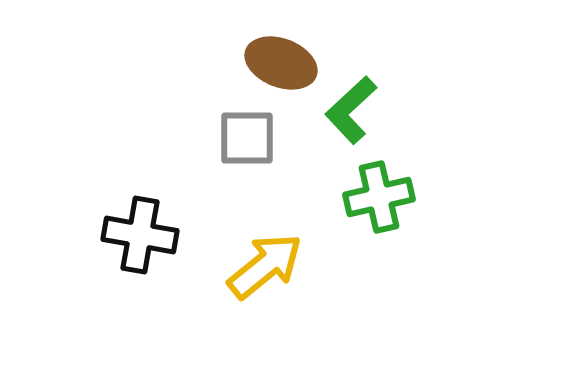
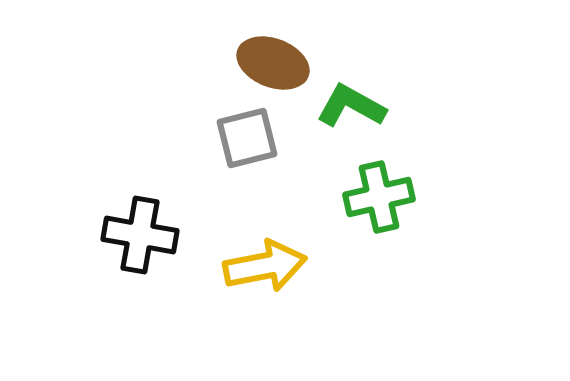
brown ellipse: moved 8 px left
green L-shape: moved 4 px up; rotated 72 degrees clockwise
gray square: rotated 14 degrees counterclockwise
yellow arrow: rotated 28 degrees clockwise
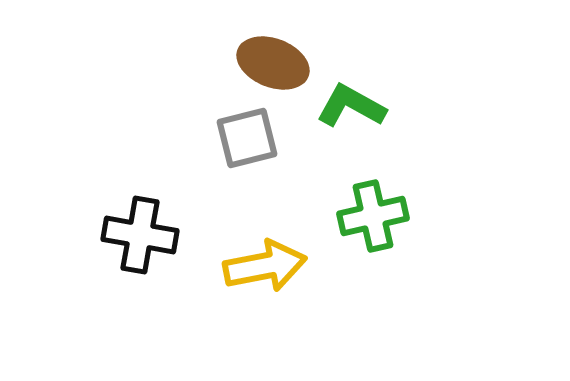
green cross: moved 6 px left, 19 px down
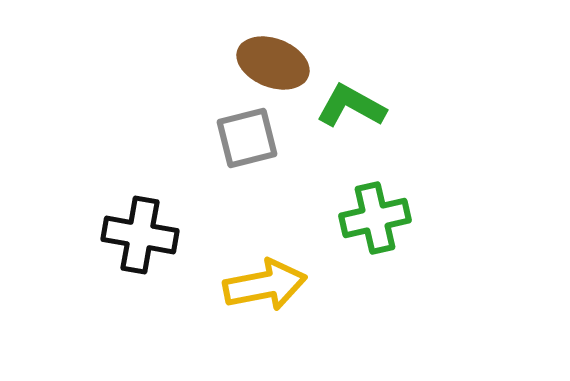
green cross: moved 2 px right, 2 px down
yellow arrow: moved 19 px down
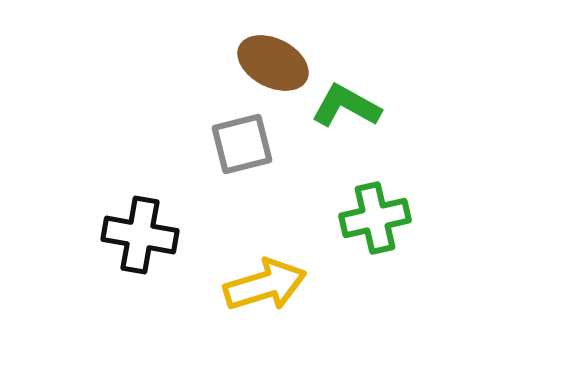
brown ellipse: rotated 6 degrees clockwise
green L-shape: moved 5 px left
gray square: moved 5 px left, 6 px down
yellow arrow: rotated 6 degrees counterclockwise
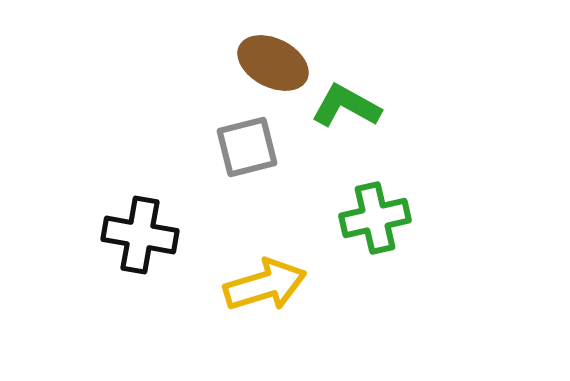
gray square: moved 5 px right, 3 px down
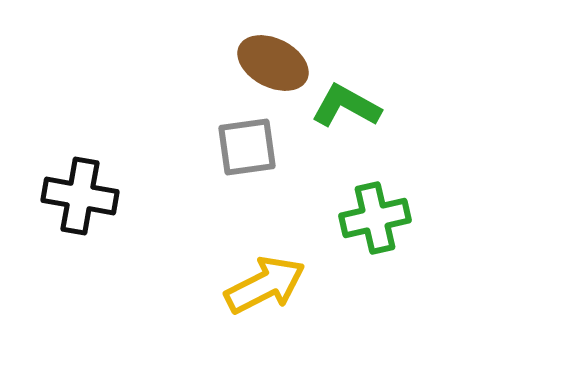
gray square: rotated 6 degrees clockwise
black cross: moved 60 px left, 39 px up
yellow arrow: rotated 10 degrees counterclockwise
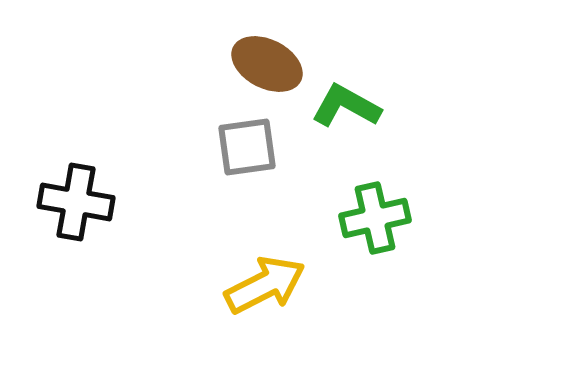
brown ellipse: moved 6 px left, 1 px down
black cross: moved 4 px left, 6 px down
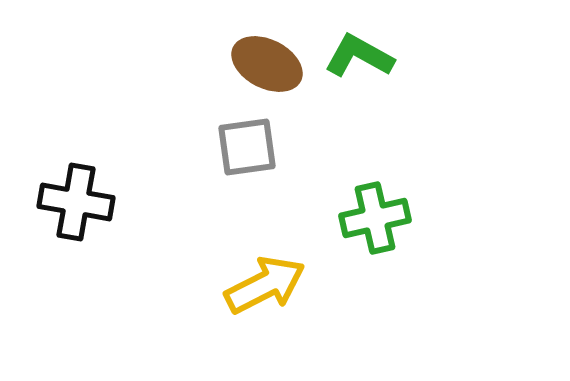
green L-shape: moved 13 px right, 50 px up
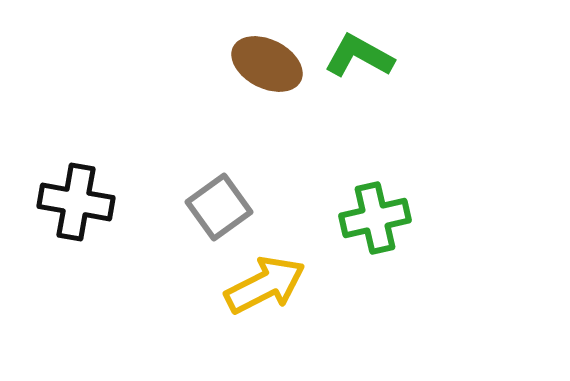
gray square: moved 28 px left, 60 px down; rotated 28 degrees counterclockwise
